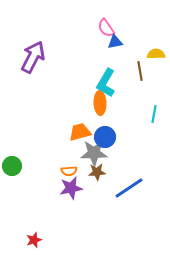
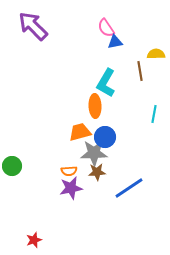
purple arrow: moved 31 px up; rotated 72 degrees counterclockwise
orange ellipse: moved 5 px left, 3 px down
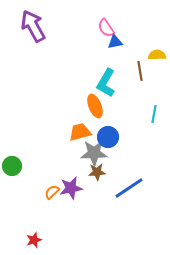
purple arrow: rotated 16 degrees clockwise
yellow semicircle: moved 1 px right, 1 px down
orange ellipse: rotated 20 degrees counterclockwise
blue circle: moved 3 px right
orange semicircle: moved 17 px left, 21 px down; rotated 140 degrees clockwise
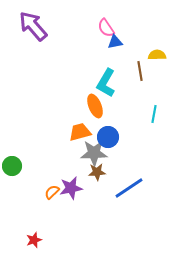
purple arrow: rotated 12 degrees counterclockwise
